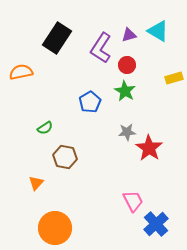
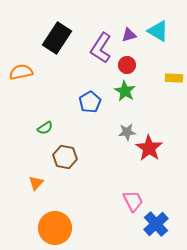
yellow rectangle: rotated 18 degrees clockwise
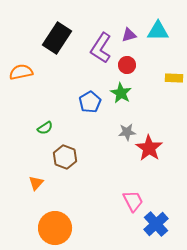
cyan triangle: rotated 30 degrees counterclockwise
green star: moved 4 px left, 2 px down
brown hexagon: rotated 10 degrees clockwise
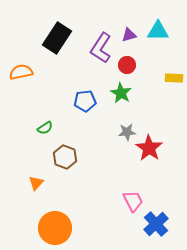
blue pentagon: moved 5 px left, 1 px up; rotated 25 degrees clockwise
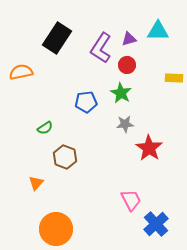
purple triangle: moved 4 px down
blue pentagon: moved 1 px right, 1 px down
gray star: moved 2 px left, 8 px up
pink trapezoid: moved 2 px left, 1 px up
orange circle: moved 1 px right, 1 px down
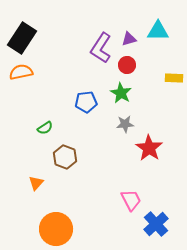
black rectangle: moved 35 px left
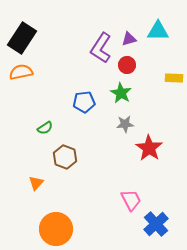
blue pentagon: moved 2 px left
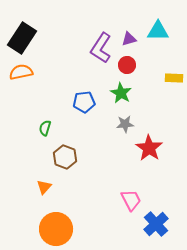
green semicircle: rotated 140 degrees clockwise
orange triangle: moved 8 px right, 4 px down
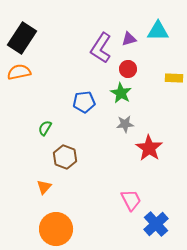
red circle: moved 1 px right, 4 px down
orange semicircle: moved 2 px left
green semicircle: rotated 14 degrees clockwise
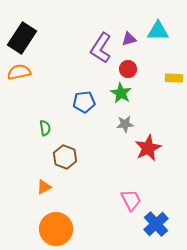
green semicircle: rotated 140 degrees clockwise
red star: moved 1 px left; rotated 12 degrees clockwise
orange triangle: rotated 21 degrees clockwise
